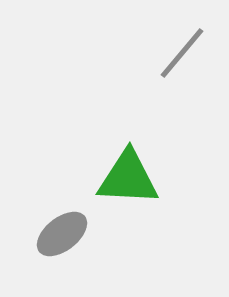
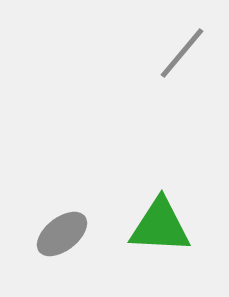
green triangle: moved 32 px right, 48 px down
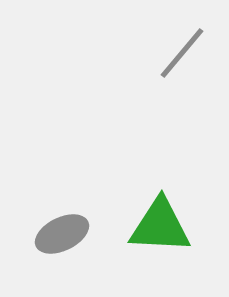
gray ellipse: rotated 12 degrees clockwise
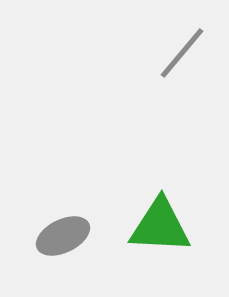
gray ellipse: moved 1 px right, 2 px down
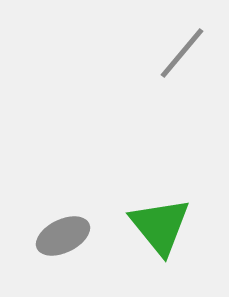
green triangle: rotated 48 degrees clockwise
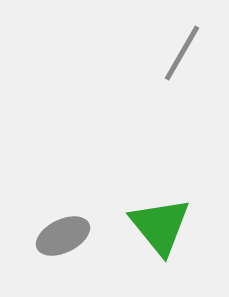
gray line: rotated 10 degrees counterclockwise
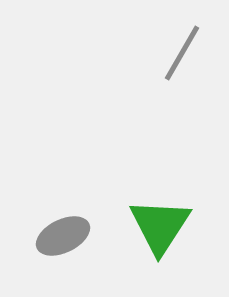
green triangle: rotated 12 degrees clockwise
